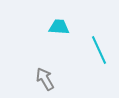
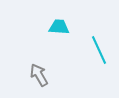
gray arrow: moved 6 px left, 4 px up
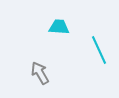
gray arrow: moved 1 px right, 2 px up
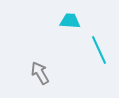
cyan trapezoid: moved 11 px right, 6 px up
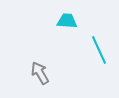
cyan trapezoid: moved 3 px left
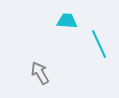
cyan line: moved 6 px up
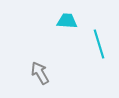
cyan line: rotated 8 degrees clockwise
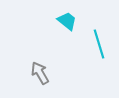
cyan trapezoid: rotated 35 degrees clockwise
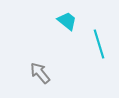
gray arrow: rotated 10 degrees counterclockwise
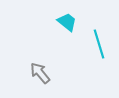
cyan trapezoid: moved 1 px down
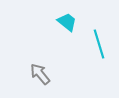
gray arrow: moved 1 px down
